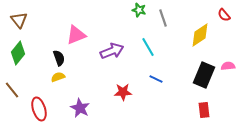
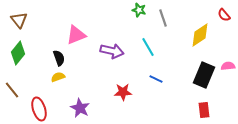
purple arrow: rotated 35 degrees clockwise
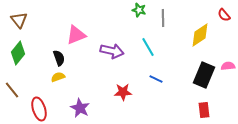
gray line: rotated 18 degrees clockwise
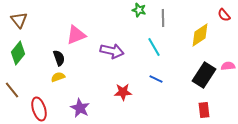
cyan line: moved 6 px right
black rectangle: rotated 10 degrees clockwise
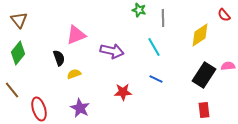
yellow semicircle: moved 16 px right, 3 px up
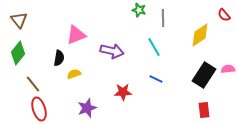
black semicircle: rotated 28 degrees clockwise
pink semicircle: moved 3 px down
brown line: moved 21 px right, 6 px up
purple star: moved 7 px right; rotated 24 degrees clockwise
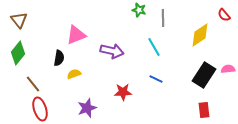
red ellipse: moved 1 px right
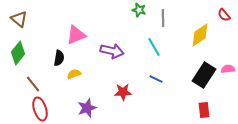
brown triangle: moved 1 px up; rotated 12 degrees counterclockwise
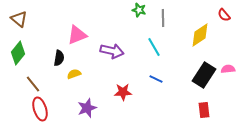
pink triangle: moved 1 px right
